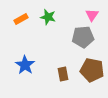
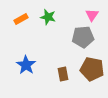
blue star: moved 1 px right
brown pentagon: moved 1 px up
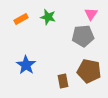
pink triangle: moved 1 px left, 1 px up
gray pentagon: moved 1 px up
brown pentagon: moved 3 px left, 2 px down
brown rectangle: moved 7 px down
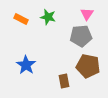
pink triangle: moved 4 px left
orange rectangle: rotated 56 degrees clockwise
gray pentagon: moved 2 px left
brown pentagon: moved 1 px left, 5 px up
brown rectangle: moved 1 px right
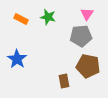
blue star: moved 9 px left, 6 px up
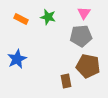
pink triangle: moved 3 px left, 1 px up
blue star: rotated 12 degrees clockwise
brown rectangle: moved 2 px right
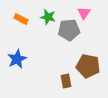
gray pentagon: moved 12 px left, 6 px up
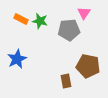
green star: moved 8 px left, 4 px down
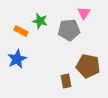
orange rectangle: moved 12 px down
